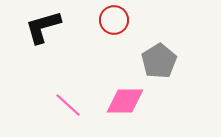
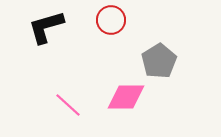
red circle: moved 3 px left
black L-shape: moved 3 px right
pink diamond: moved 1 px right, 4 px up
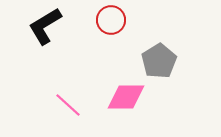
black L-shape: moved 1 px left, 1 px up; rotated 15 degrees counterclockwise
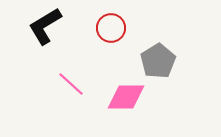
red circle: moved 8 px down
gray pentagon: moved 1 px left
pink line: moved 3 px right, 21 px up
